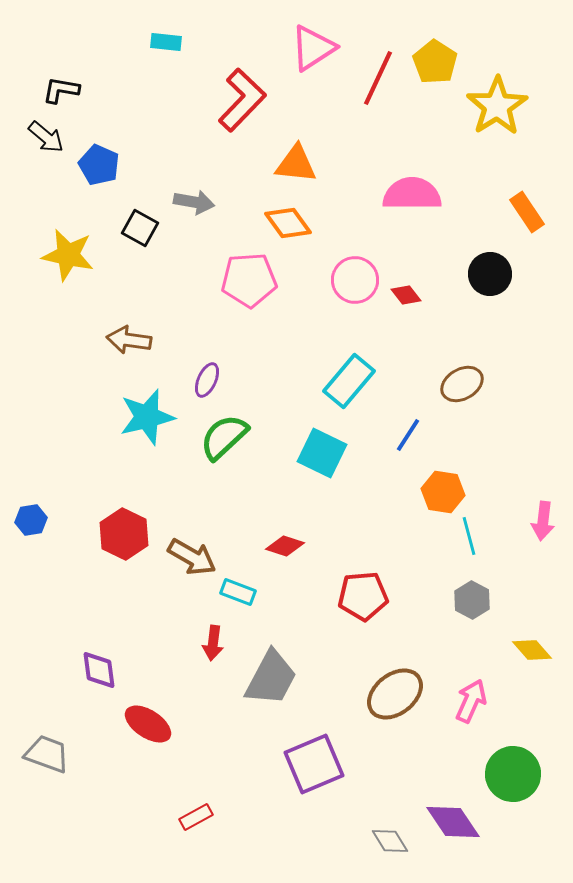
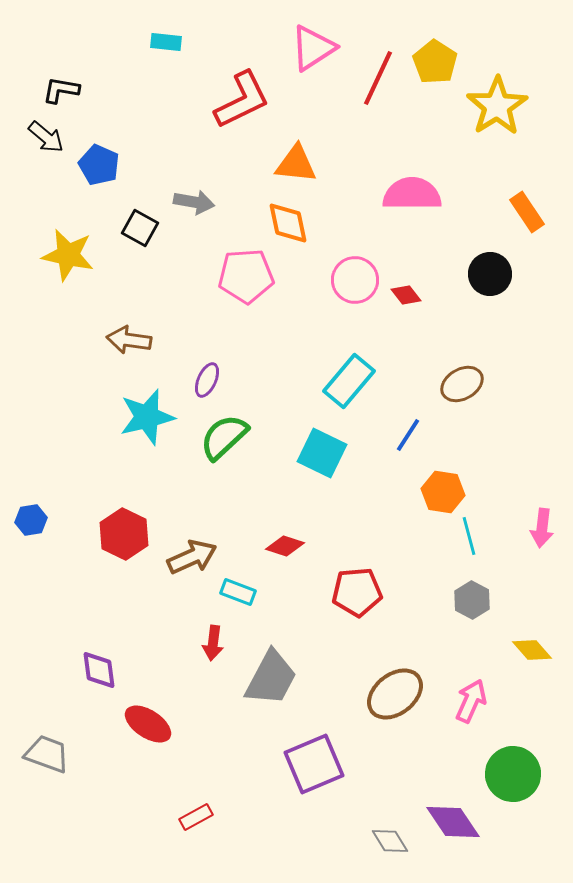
red L-shape at (242, 100): rotated 20 degrees clockwise
orange diamond at (288, 223): rotated 24 degrees clockwise
pink pentagon at (249, 280): moved 3 px left, 4 px up
pink arrow at (543, 521): moved 1 px left, 7 px down
brown arrow at (192, 557): rotated 54 degrees counterclockwise
red pentagon at (363, 596): moved 6 px left, 4 px up
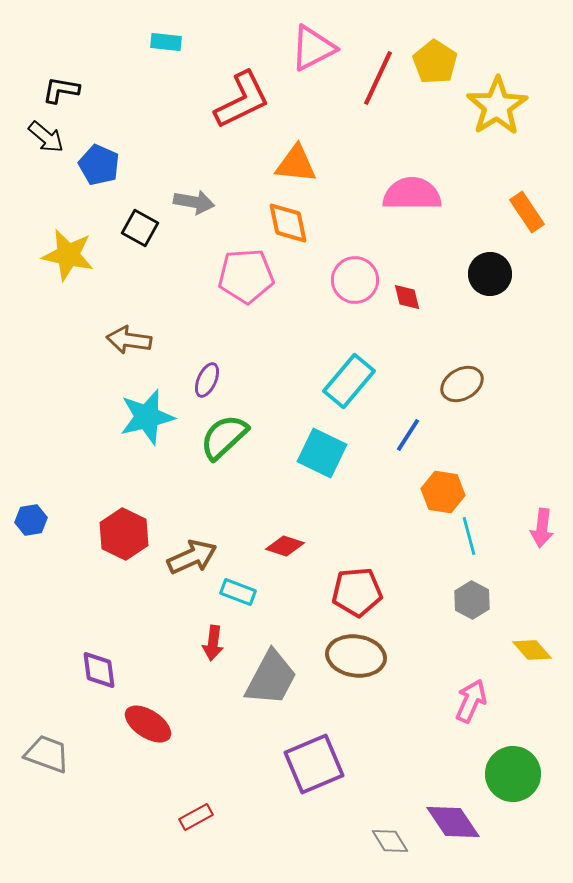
pink triangle at (313, 48): rotated 6 degrees clockwise
red diamond at (406, 295): moved 1 px right, 2 px down; rotated 24 degrees clockwise
brown ellipse at (395, 694): moved 39 px left, 38 px up; rotated 46 degrees clockwise
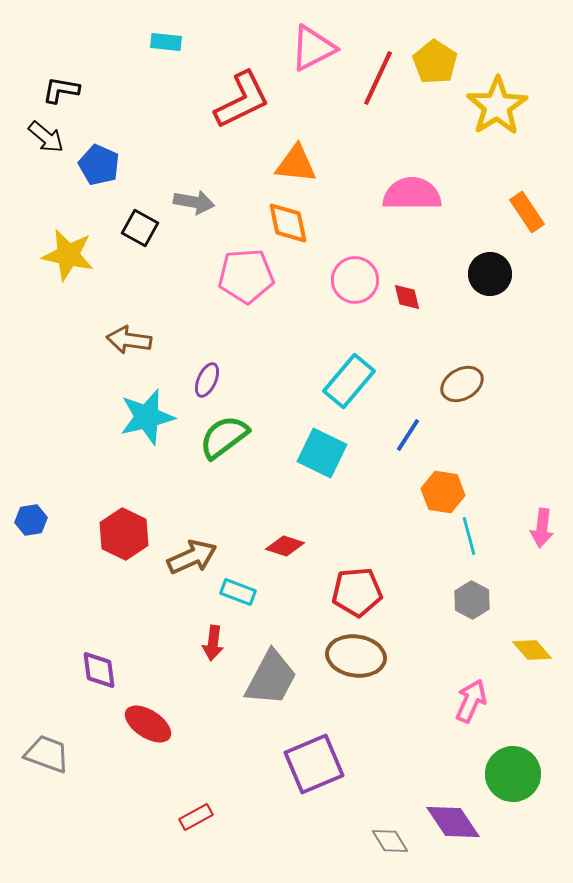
green semicircle at (224, 437): rotated 6 degrees clockwise
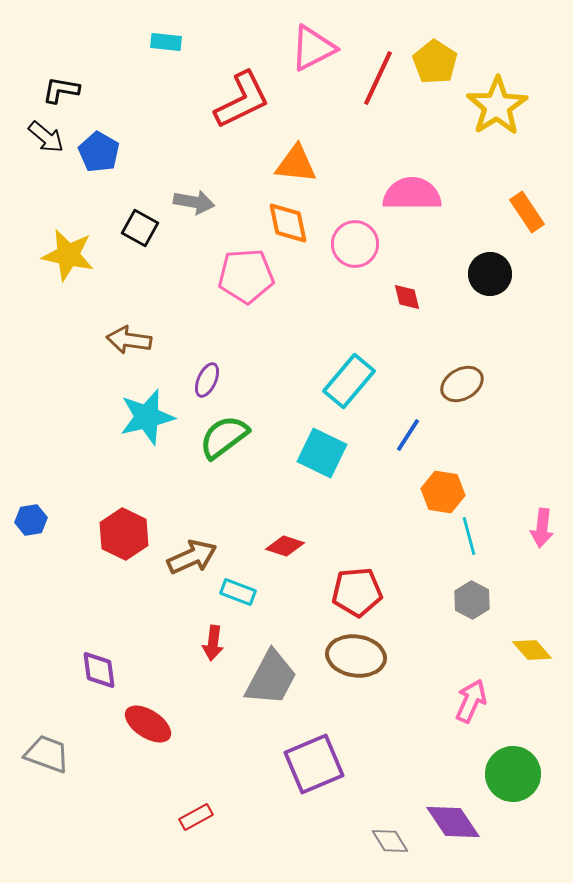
blue pentagon at (99, 165): moved 13 px up; rotated 6 degrees clockwise
pink circle at (355, 280): moved 36 px up
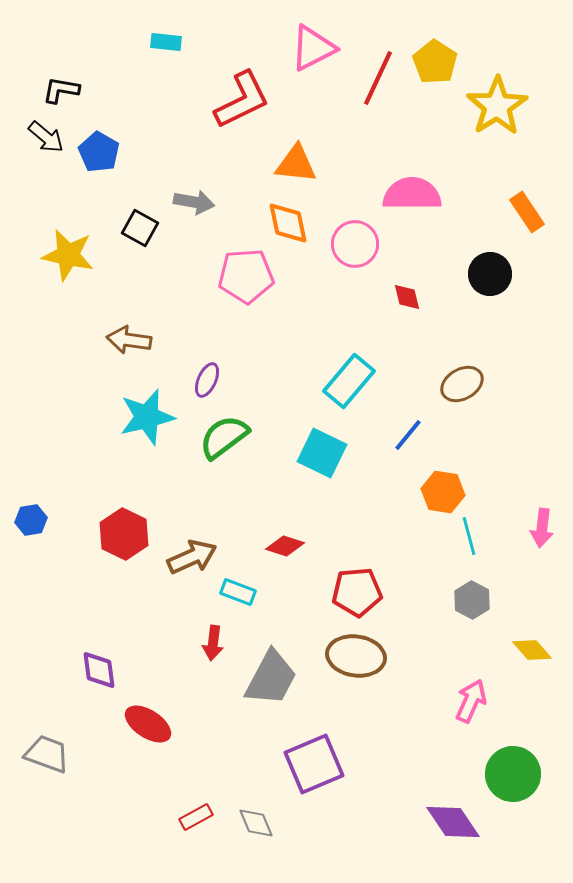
blue line at (408, 435): rotated 6 degrees clockwise
gray diamond at (390, 841): moved 134 px left, 18 px up; rotated 9 degrees clockwise
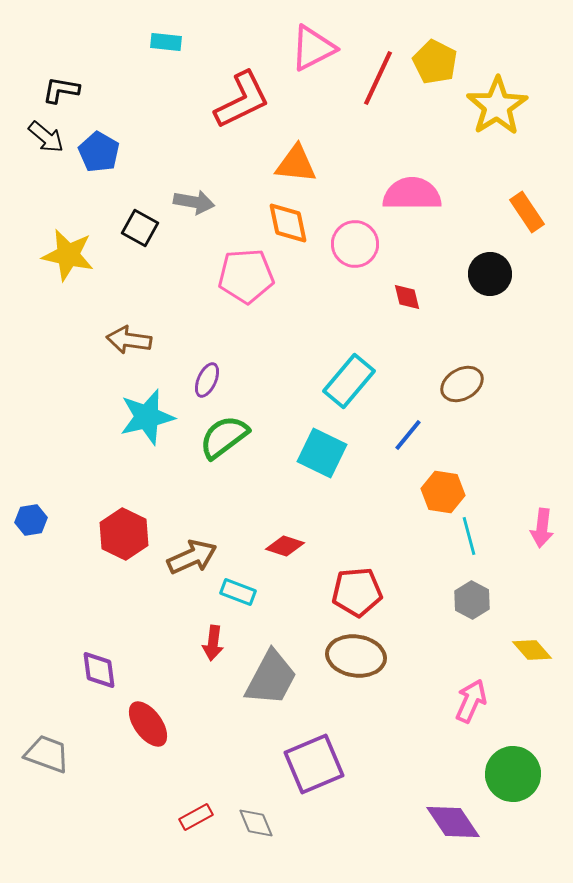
yellow pentagon at (435, 62): rotated 6 degrees counterclockwise
red ellipse at (148, 724): rotated 21 degrees clockwise
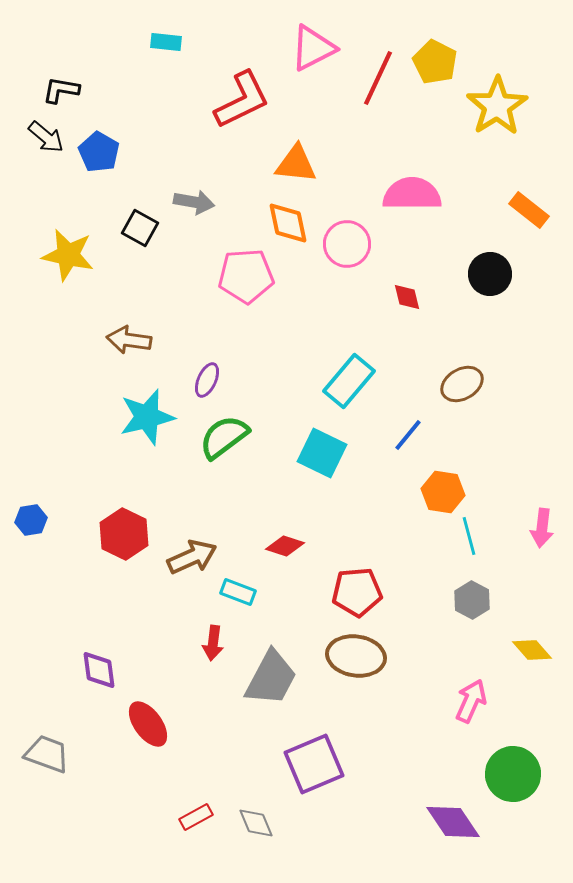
orange rectangle at (527, 212): moved 2 px right, 2 px up; rotated 18 degrees counterclockwise
pink circle at (355, 244): moved 8 px left
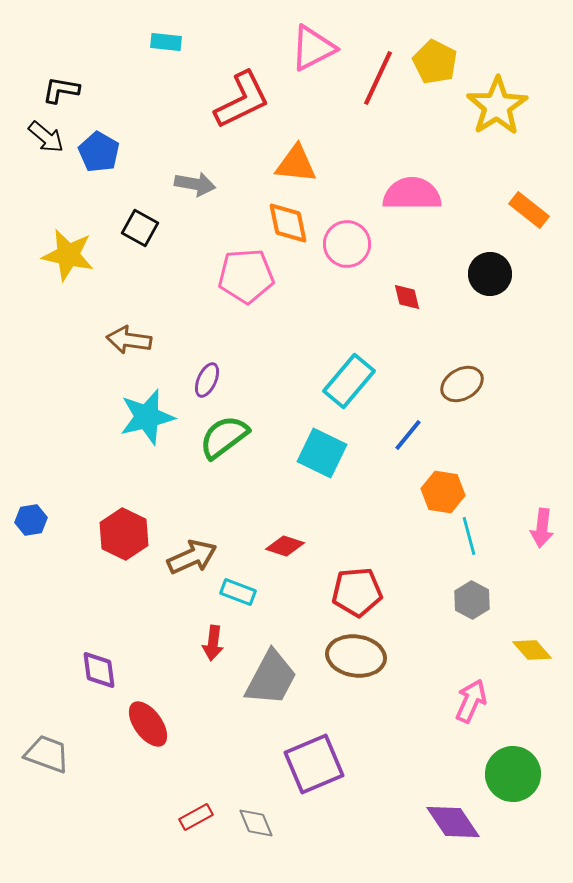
gray arrow at (194, 202): moved 1 px right, 18 px up
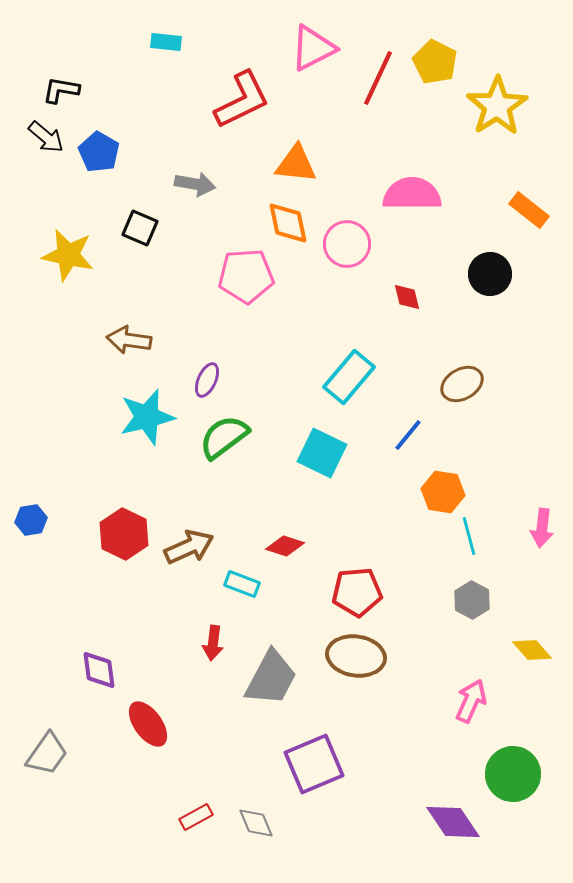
black square at (140, 228): rotated 6 degrees counterclockwise
cyan rectangle at (349, 381): moved 4 px up
brown arrow at (192, 557): moved 3 px left, 10 px up
cyan rectangle at (238, 592): moved 4 px right, 8 px up
gray trapezoid at (47, 754): rotated 105 degrees clockwise
